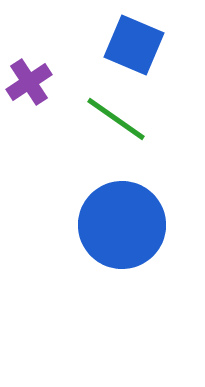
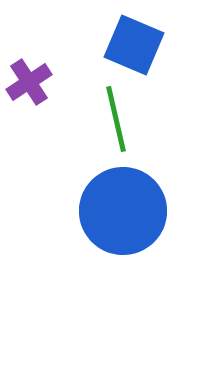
green line: rotated 42 degrees clockwise
blue circle: moved 1 px right, 14 px up
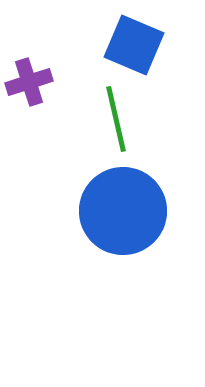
purple cross: rotated 15 degrees clockwise
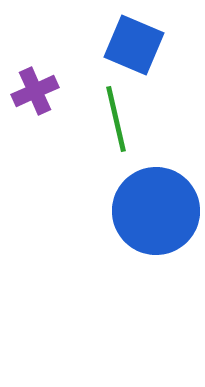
purple cross: moved 6 px right, 9 px down; rotated 6 degrees counterclockwise
blue circle: moved 33 px right
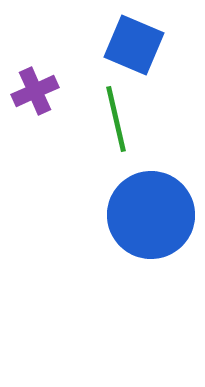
blue circle: moved 5 px left, 4 px down
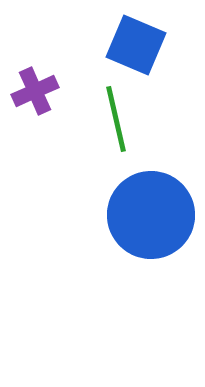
blue square: moved 2 px right
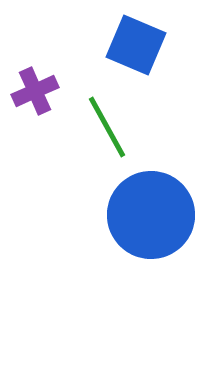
green line: moved 9 px left, 8 px down; rotated 16 degrees counterclockwise
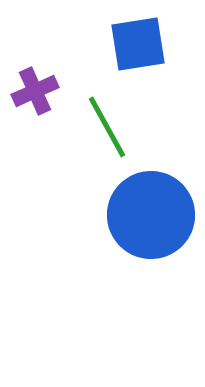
blue square: moved 2 px right, 1 px up; rotated 32 degrees counterclockwise
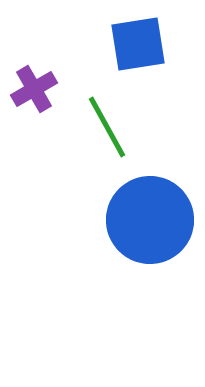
purple cross: moved 1 px left, 2 px up; rotated 6 degrees counterclockwise
blue circle: moved 1 px left, 5 px down
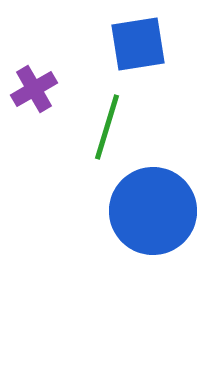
green line: rotated 46 degrees clockwise
blue circle: moved 3 px right, 9 px up
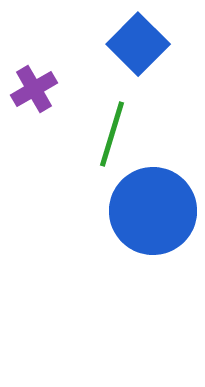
blue square: rotated 36 degrees counterclockwise
green line: moved 5 px right, 7 px down
